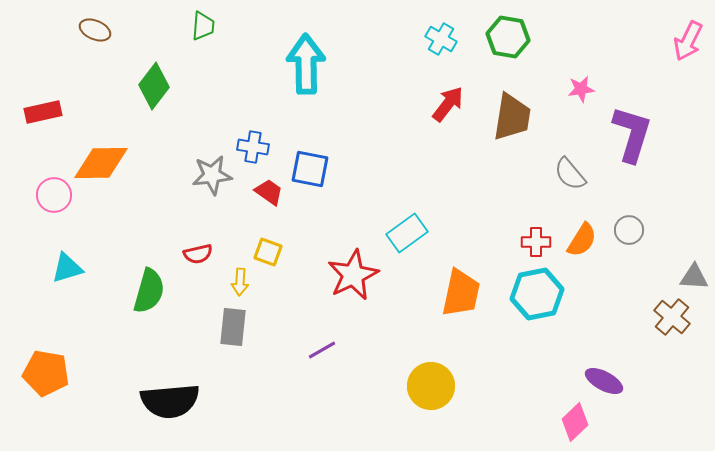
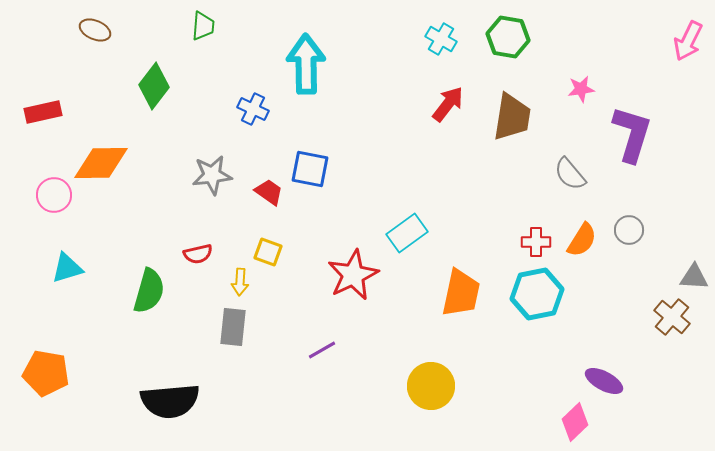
blue cross: moved 38 px up; rotated 16 degrees clockwise
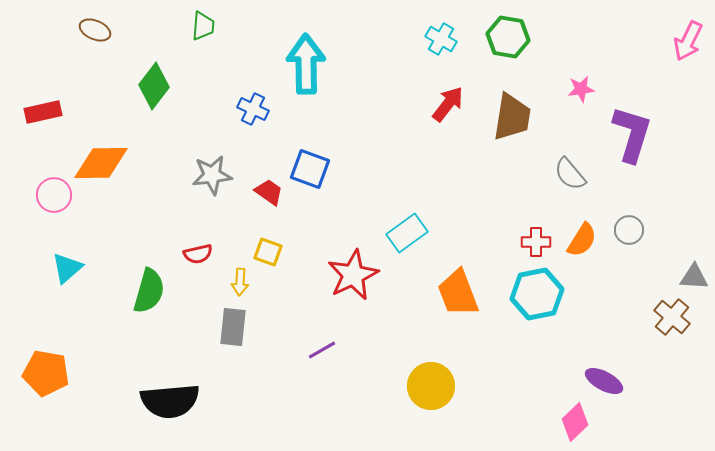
blue square: rotated 9 degrees clockwise
cyan triangle: rotated 24 degrees counterclockwise
orange trapezoid: moved 3 px left; rotated 147 degrees clockwise
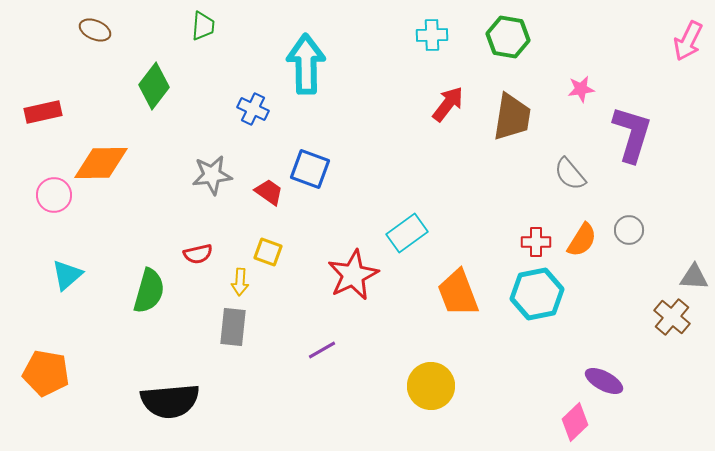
cyan cross: moved 9 px left, 4 px up; rotated 32 degrees counterclockwise
cyan triangle: moved 7 px down
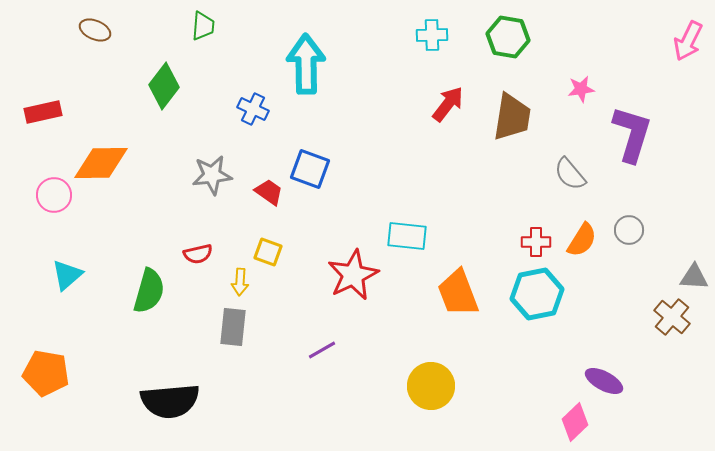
green diamond: moved 10 px right
cyan rectangle: moved 3 px down; rotated 42 degrees clockwise
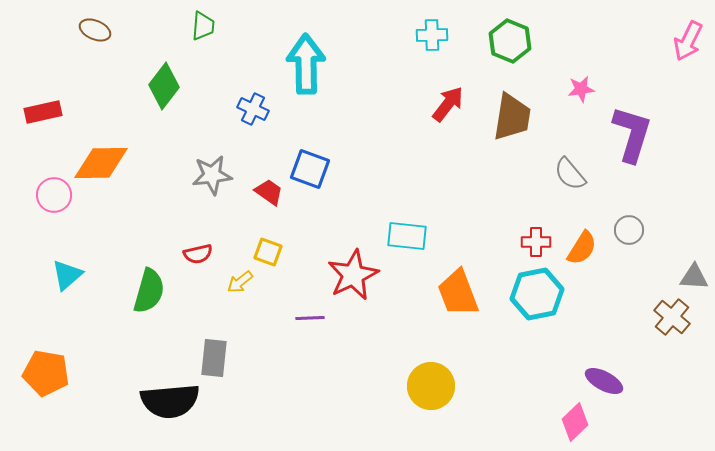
green hexagon: moved 2 px right, 4 px down; rotated 12 degrees clockwise
orange semicircle: moved 8 px down
yellow arrow: rotated 48 degrees clockwise
gray rectangle: moved 19 px left, 31 px down
purple line: moved 12 px left, 32 px up; rotated 28 degrees clockwise
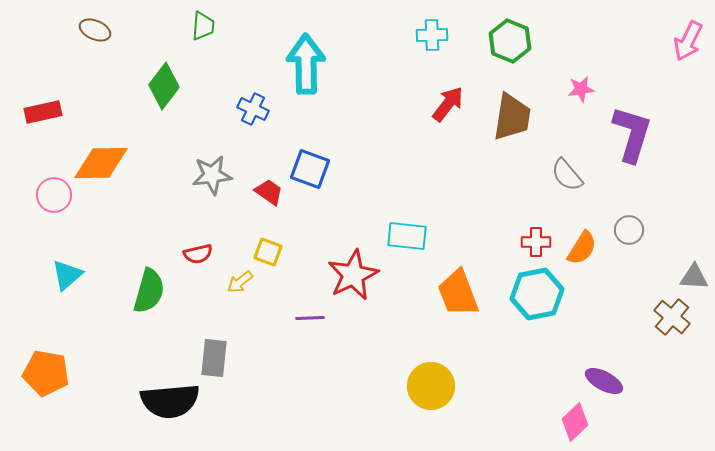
gray semicircle: moved 3 px left, 1 px down
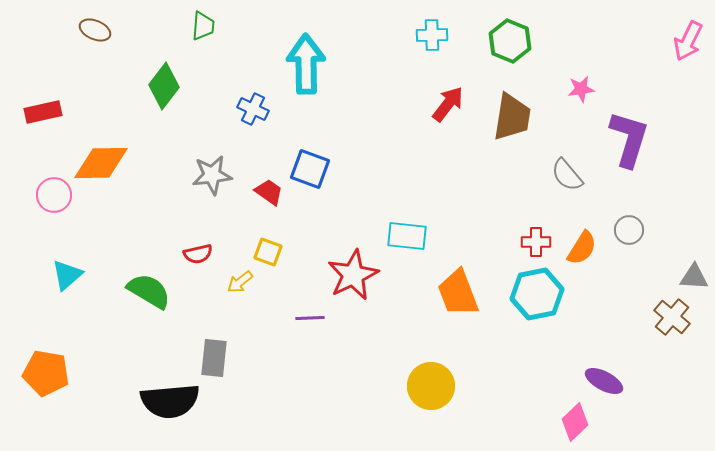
purple L-shape: moved 3 px left, 5 px down
green semicircle: rotated 75 degrees counterclockwise
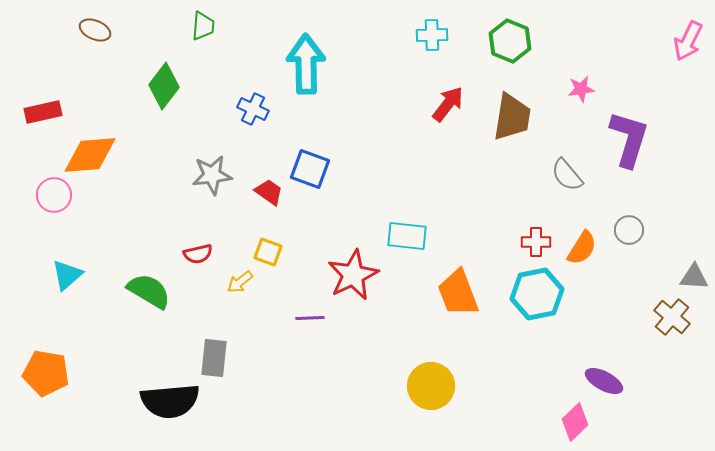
orange diamond: moved 11 px left, 8 px up; rotated 4 degrees counterclockwise
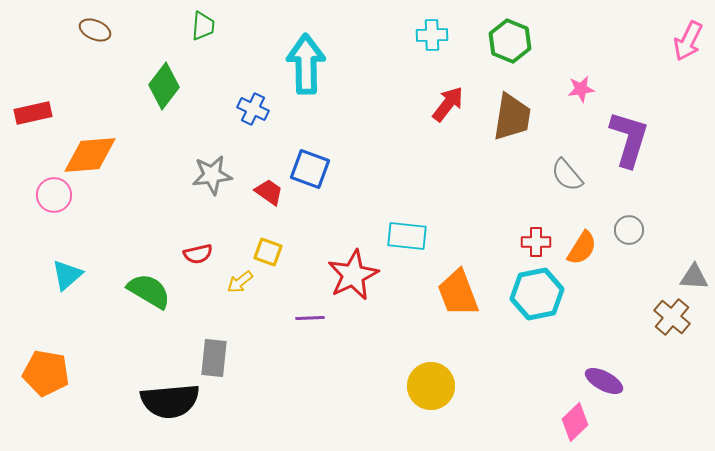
red rectangle: moved 10 px left, 1 px down
